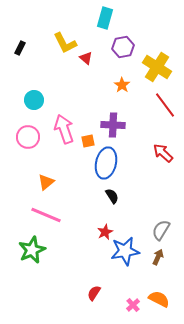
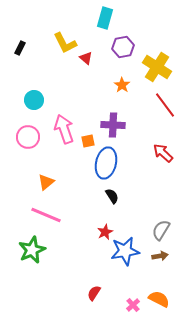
brown arrow: moved 2 px right, 1 px up; rotated 56 degrees clockwise
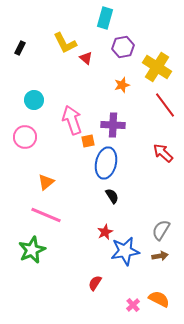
orange star: rotated 21 degrees clockwise
pink arrow: moved 8 px right, 9 px up
pink circle: moved 3 px left
red semicircle: moved 1 px right, 10 px up
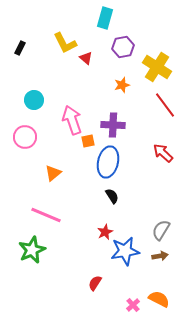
blue ellipse: moved 2 px right, 1 px up
orange triangle: moved 7 px right, 9 px up
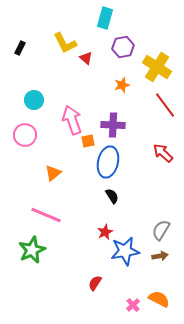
pink circle: moved 2 px up
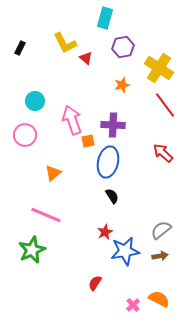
yellow cross: moved 2 px right, 1 px down
cyan circle: moved 1 px right, 1 px down
gray semicircle: rotated 20 degrees clockwise
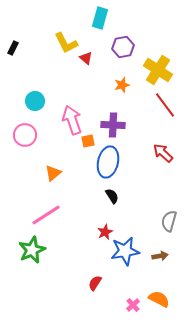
cyan rectangle: moved 5 px left
yellow L-shape: moved 1 px right
black rectangle: moved 7 px left
yellow cross: moved 1 px left, 2 px down
pink line: rotated 56 degrees counterclockwise
gray semicircle: moved 8 px right, 9 px up; rotated 35 degrees counterclockwise
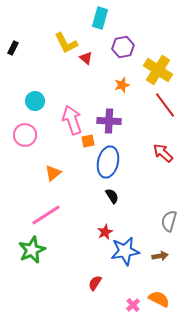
purple cross: moved 4 px left, 4 px up
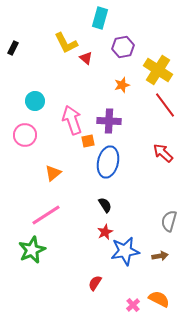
black semicircle: moved 7 px left, 9 px down
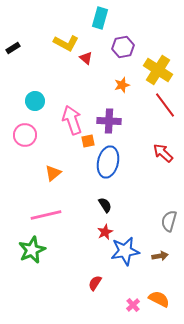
yellow L-shape: rotated 35 degrees counterclockwise
black rectangle: rotated 32 degrees clockwise
pink line: rotated 20 degrees clockwise
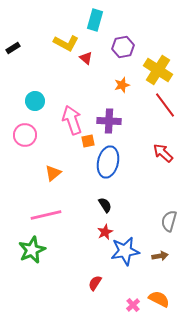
cyan rectangle: moved 5 px left, 2 px down
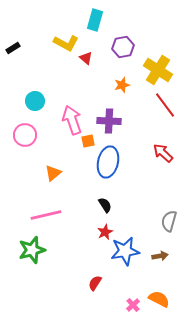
green star: rotated 8 degrees clockwise
